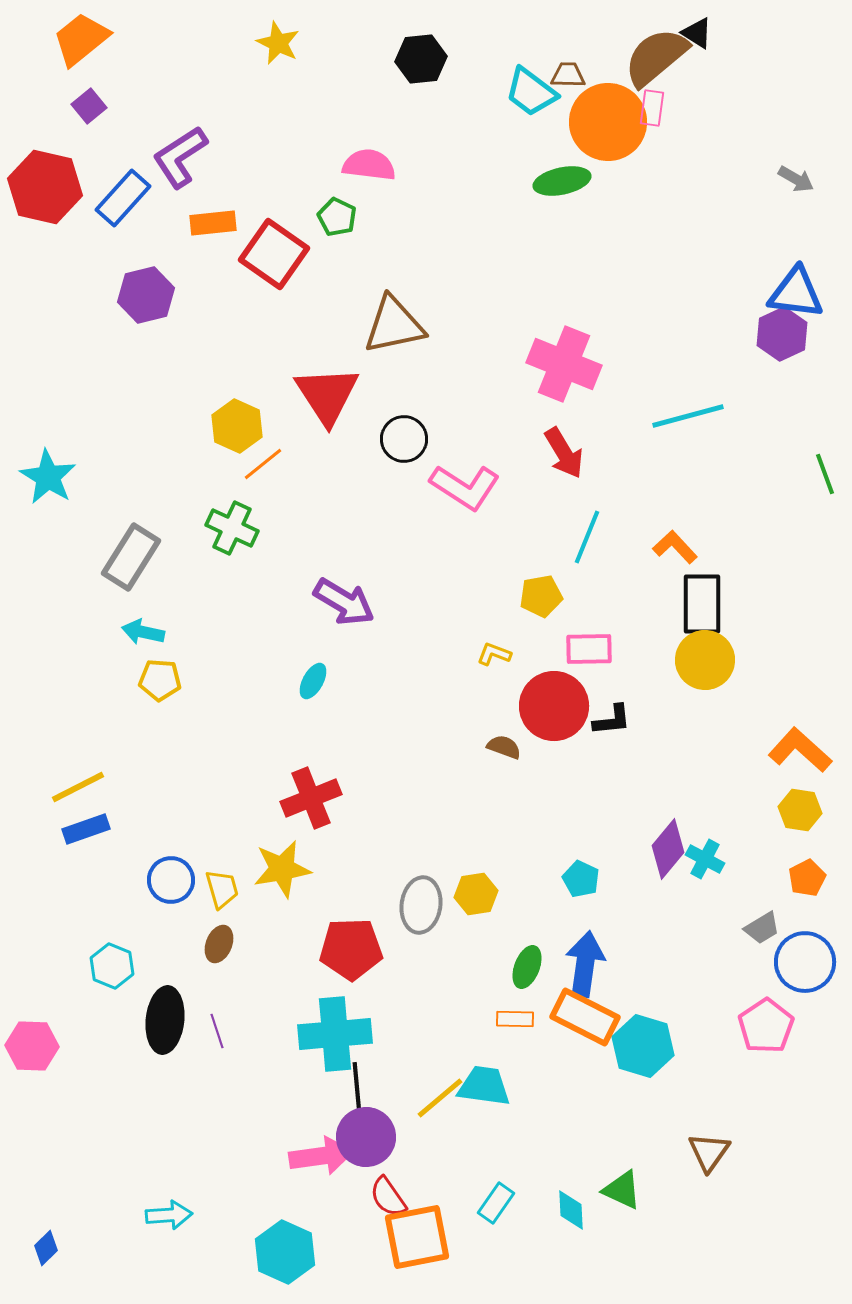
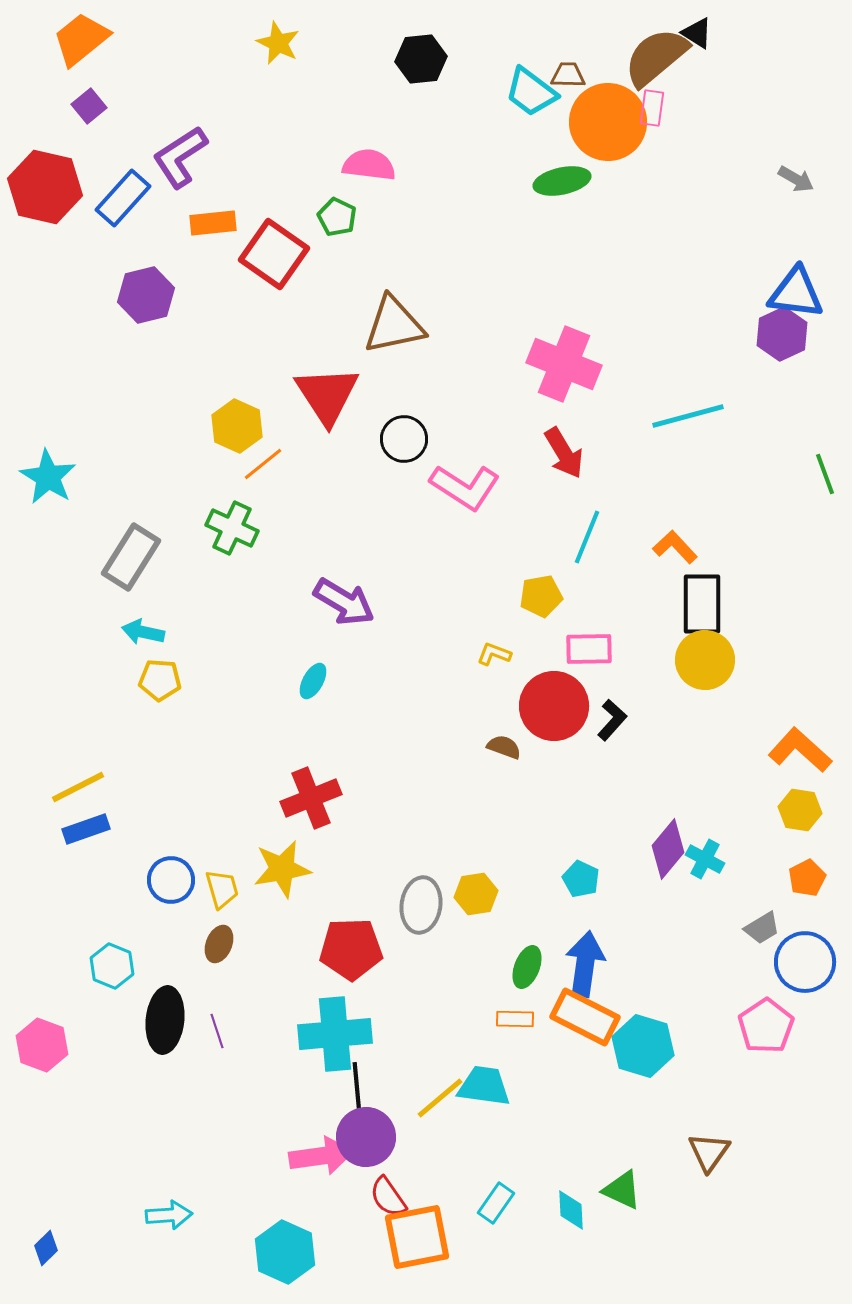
black L-shape at (612, 720): rotated 42 degrees counterclockwise
pink hexagon at (32, 1046): moved 10 px right, 1 px up; rotated 18 degrees clockwise
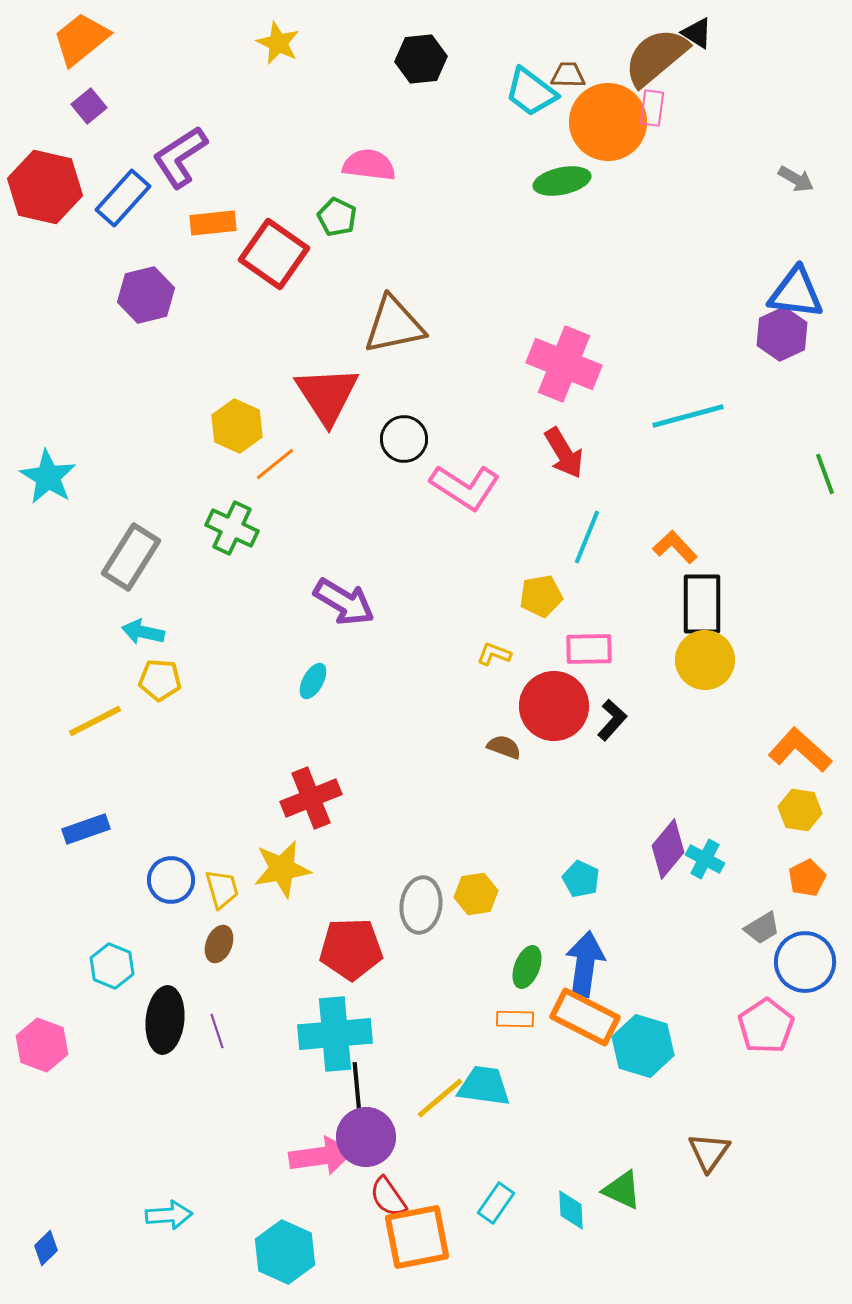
orange line at (263, 464): moved 12 px right
yellow line at (78, 787): moved 17 px right, 66 px up
